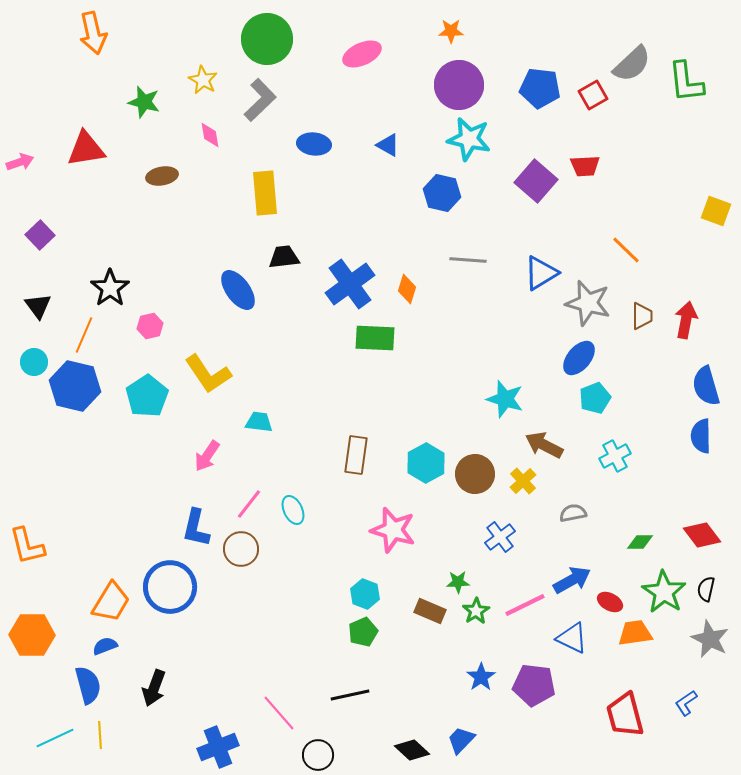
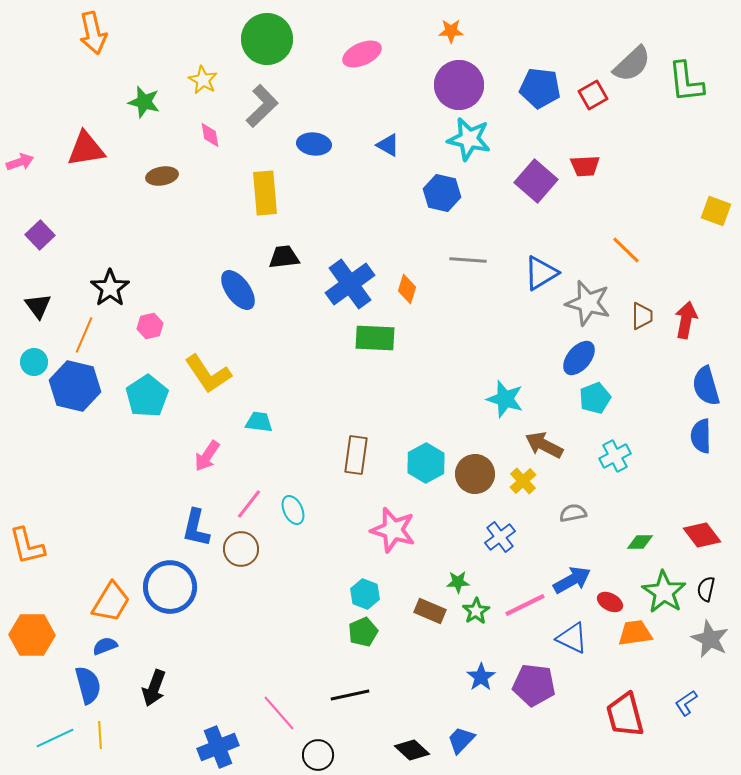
gray L-shape at (260, 100): moved 2 px right, 6 px down
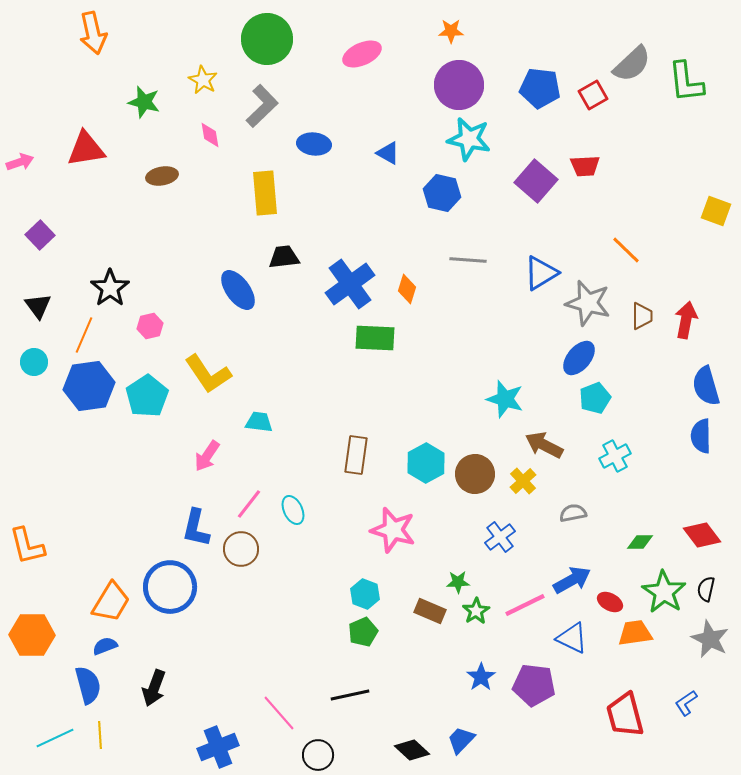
blue triangle at (388, 145): moved 8 px down
blue hexagon at (75, 386): moved 14 px right; rotated 21 degrees counterclockwise
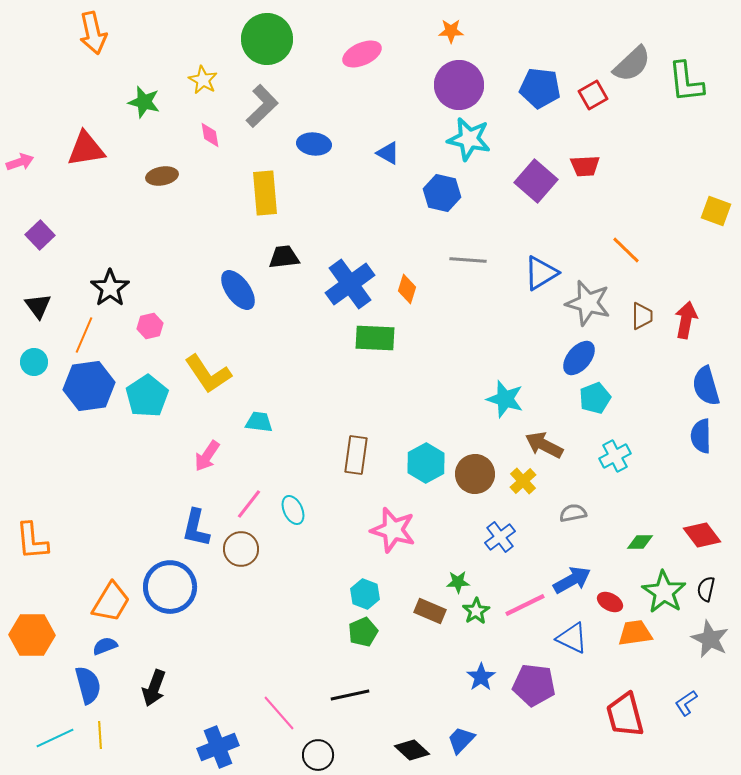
orange L-shape at (27, 546): moved 5 px right, 5 px up; rotated 9 degrees clockwise
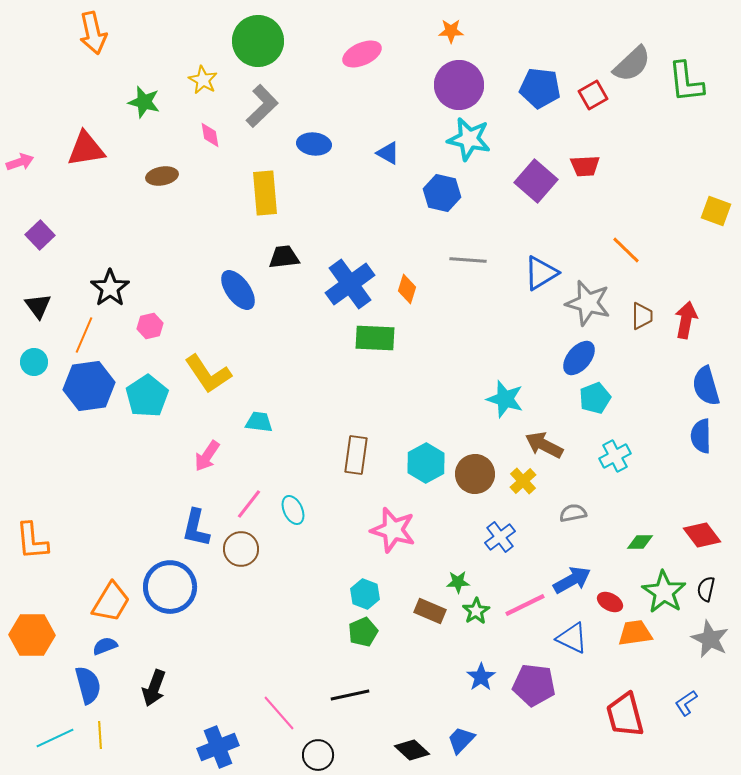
green circle at (267, 39): moved 9 px left, 2 px down
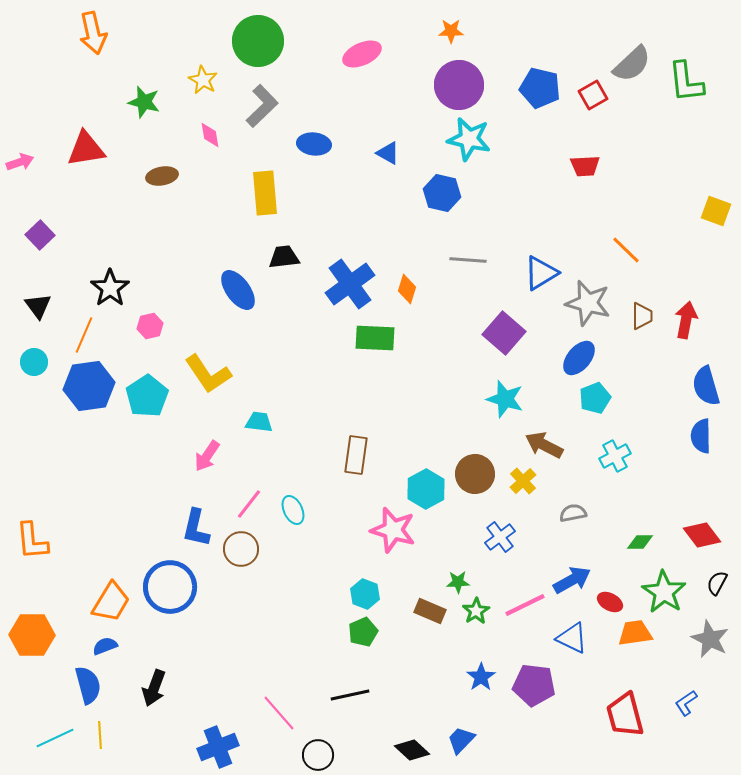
blue pentagon at (540, 88): rotated 6 degrees clockwise
purple square at (536, 181): moved 32 px left, 152 px down
cyan hexagon at (426, 463): moved 26 px down
black semicircle at (706, 589): moved 11 px right, 6 px up; rotated 15 degrees clockwise
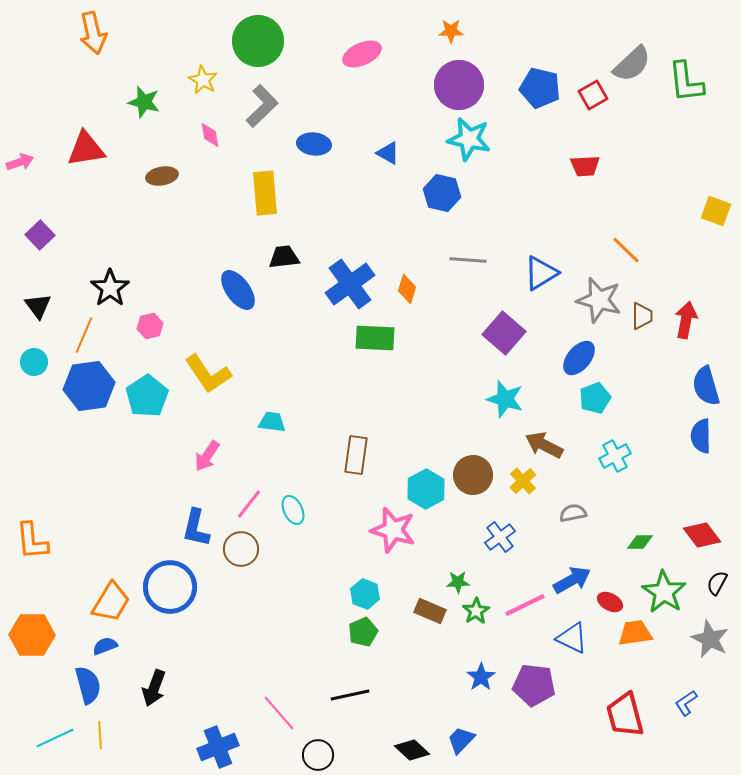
gray star at (588, 303): moved 11 px right, 3 px up
cyan trapezoid at (259, 422): moved 13 px right
brown circle at (475, 474): moved 2 px left, 1 px down
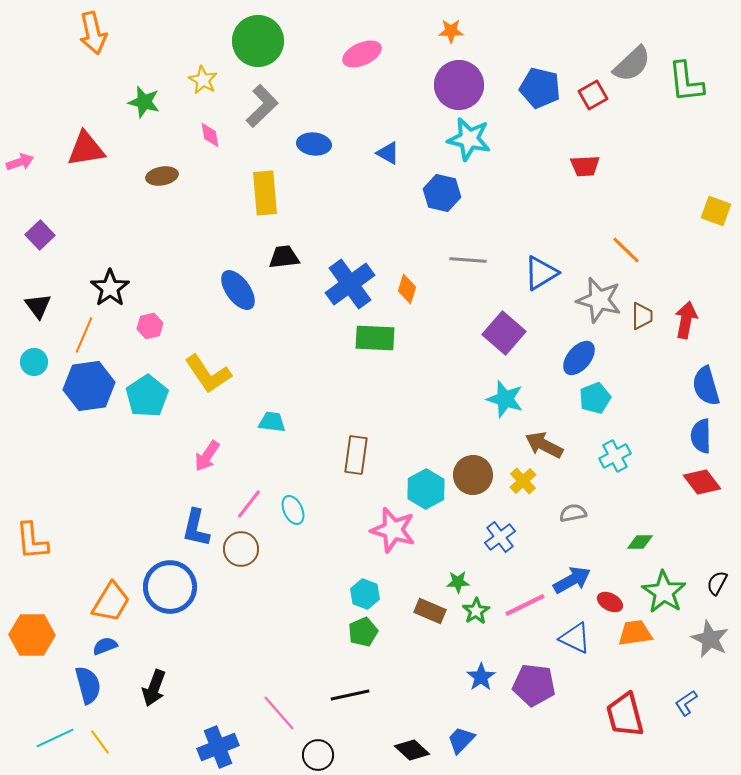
red diamond at (702, 535): moved 53 px up
blue triangle at (572, 638): moved 3 px right
yellow line at (100, 735): moved 7 px down; rotated 32 degrees counterclockwise
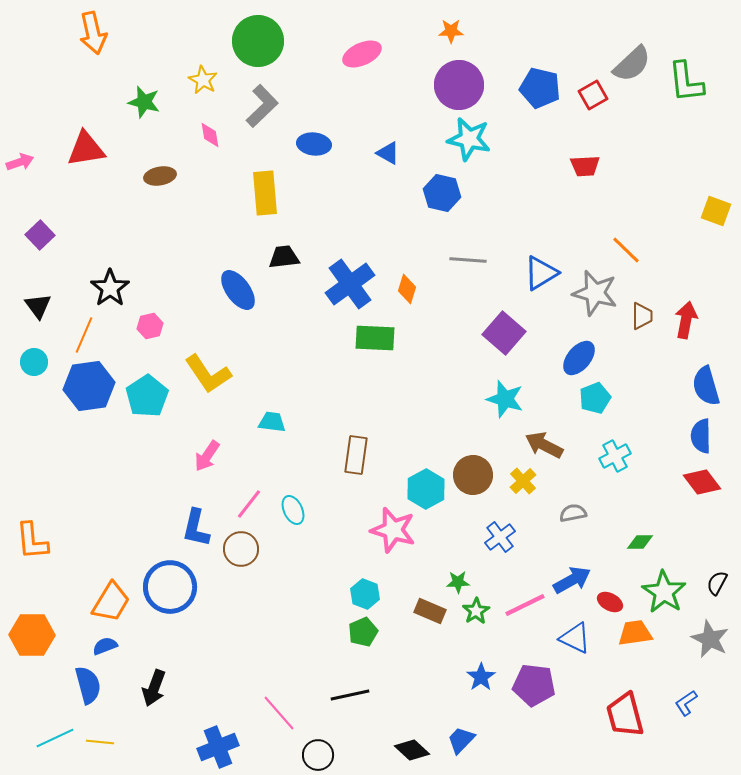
brown ellipse at (162, 176): moved 2 px left
gray star at (599, 300): moved 4 px left, 7 px up
yellow line at (100, 742): rotated 48 degrees counterclockwise
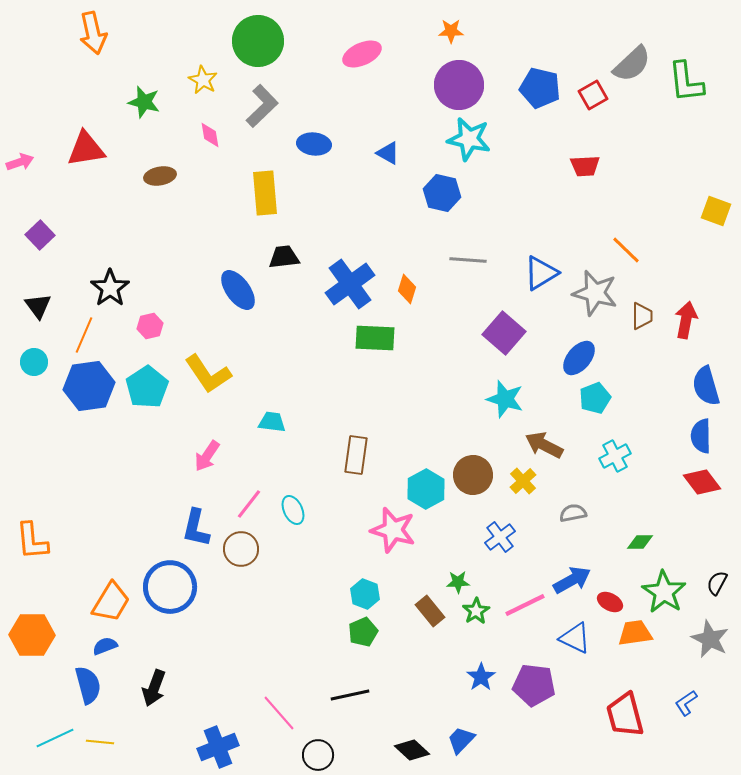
cyan pentagon at (147, 396): moved 9 px up
brown rectangle at (430, 611): rotated 28 degrees clockwise
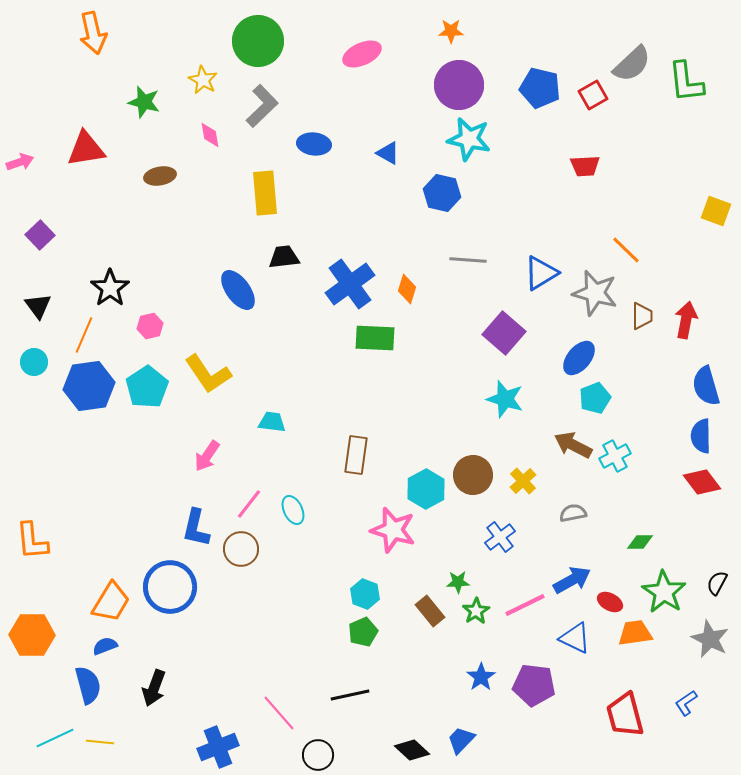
brown arrow at (544, 445): moved 29 px right
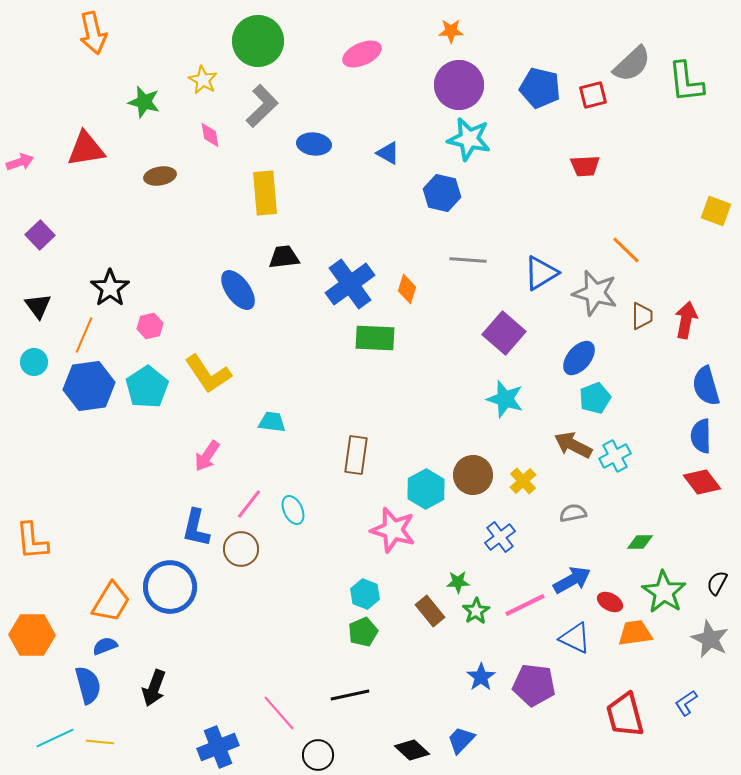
red square at (593, 95): rotated 16 degrees clockwise
